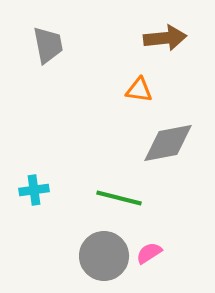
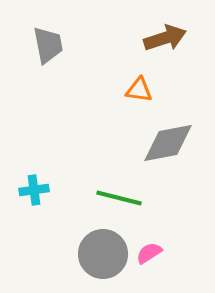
brown arrow: rotated 12 degrees counterclockwise
gray circle: moved 1 px left, 2 px up
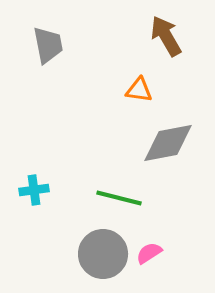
brown arrow: moved 1 px right, 2 px up; rotated 102 degrees counterclockwise
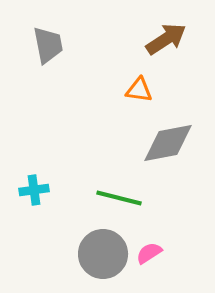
brown arrow: moved 3 px down; rotated 87 degrees clockwise
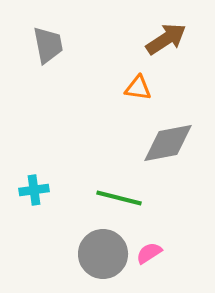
orange triangle: moved 1 px left, 2 px up
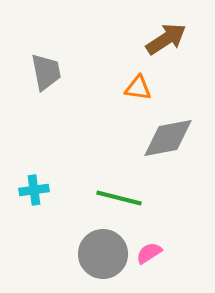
gray trapezoid: moved 2 px left, 27 px down
gray diamond: moved 5 px up
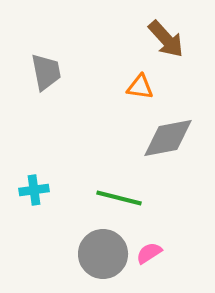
brown arrow: rotated 81 degrees clockwise
orange triangle: moved 2 px right, 1 px up
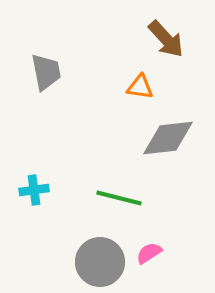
gray diamond: rotated 4 degrees clockwise
gray circle: moved 3 px left, 8 px down
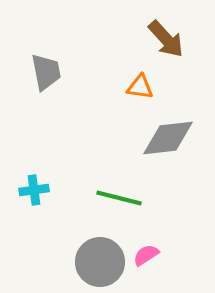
pink semicircle: moved 3 px left, 2 px down
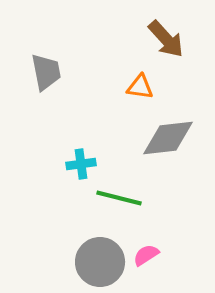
cyan cross: moved 47 px right, 26 px up
